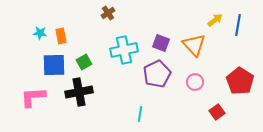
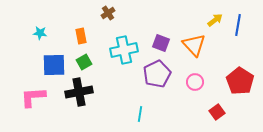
orange rectangle: moved 20 px right
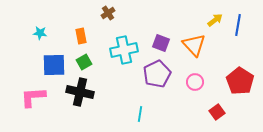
black cross: moved 1 px right; rotated 24 degrees clockwise
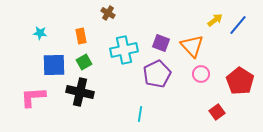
brown cross: rotated 24 degrees counterclockwise
blue line: rotated 30 degrees clockwise
orange triangle: moved 2 px left, 1 px down
pink circle: moved 6 px right, 8 px up
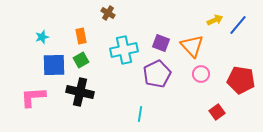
yellow arrow: rotated 14 degrees clockwise
cyan star: moved 2 px right, 4 px down; rotated 24 degrees counterclockwise
green square: moved 3 px left, 2 px up
red pentagon: moved 1 px right, 1 px up; rotated 24 degrees counterclockwise
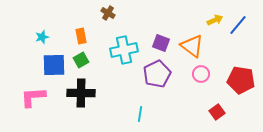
orange triangle: rotated 10 degrees counterclockwise
black cross: moved 1 px right, 1 px down; rotated 12 degrees counterclockwise
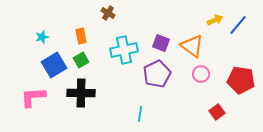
blue square: rotated 30 degrees counterclockwise
